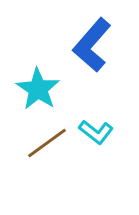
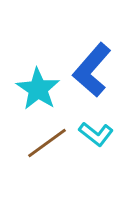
blue L-shape: moved 25 px down
cyan L-shape: moved 2 px down
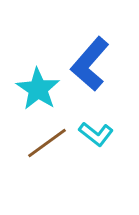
blue L-shape: moved 2 px left, 6 px up
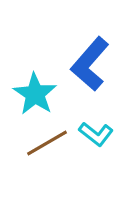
cyan star: moved 3 px left, 5 px down
brown line: rotated 6 degrees clockwise
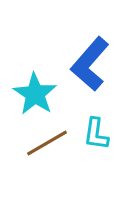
cyan L-shape: rotated 60 degrees clockwise
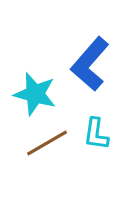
cyan star: rotated 18 degrees counterclockwise
